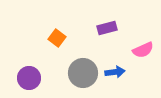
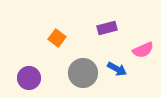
blue arrow: moved 2 px right, 3 px up; rotated 36 degrees clockwise
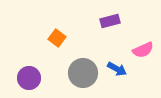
purple rectangle: moved 3 px right, 7 px up
